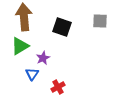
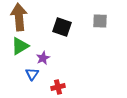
brown arrow: moved 5 px left
red cross: rotated 16 degrees clockwise
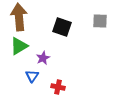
green triangle: moved 1 px left
blue triangle: moved 2 px down
red cross: rotated 24 degrees clockwise
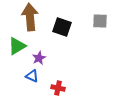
brown arrow: moved 11 px right
green triangle: moved 2 px left
purple star: moved 4 px left
blue triangle: rotated 40 degrees counterclockwise
red cross: moved 1 px down
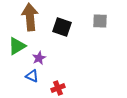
red cross: rotated 32 degrees counterclockwise
